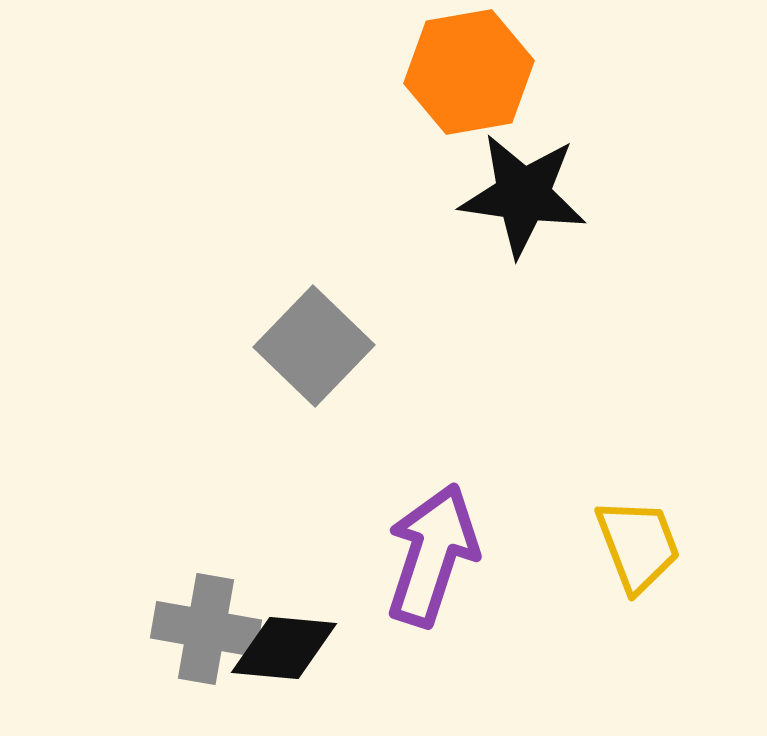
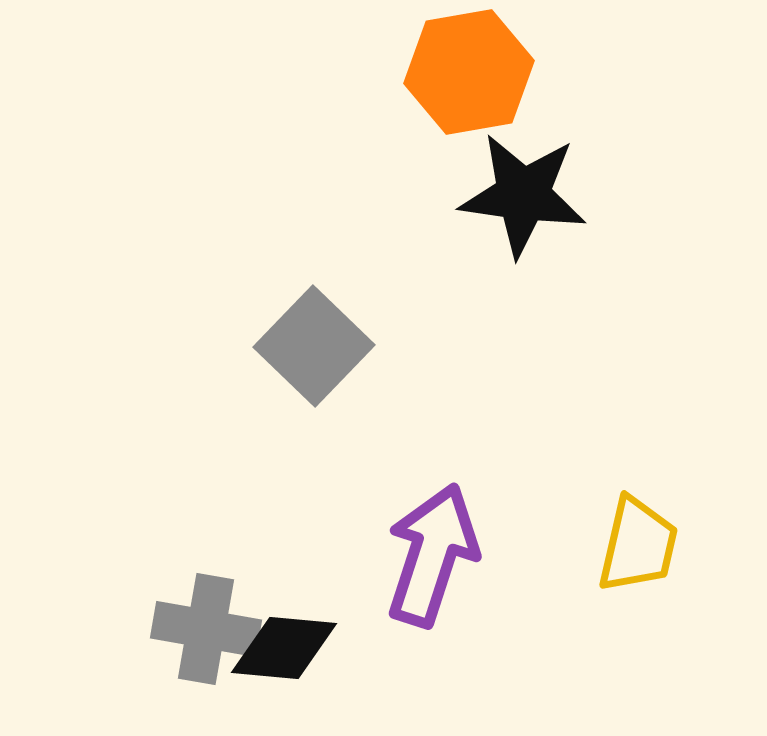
yellow trapezoid: rotated 34 degrees clockwise
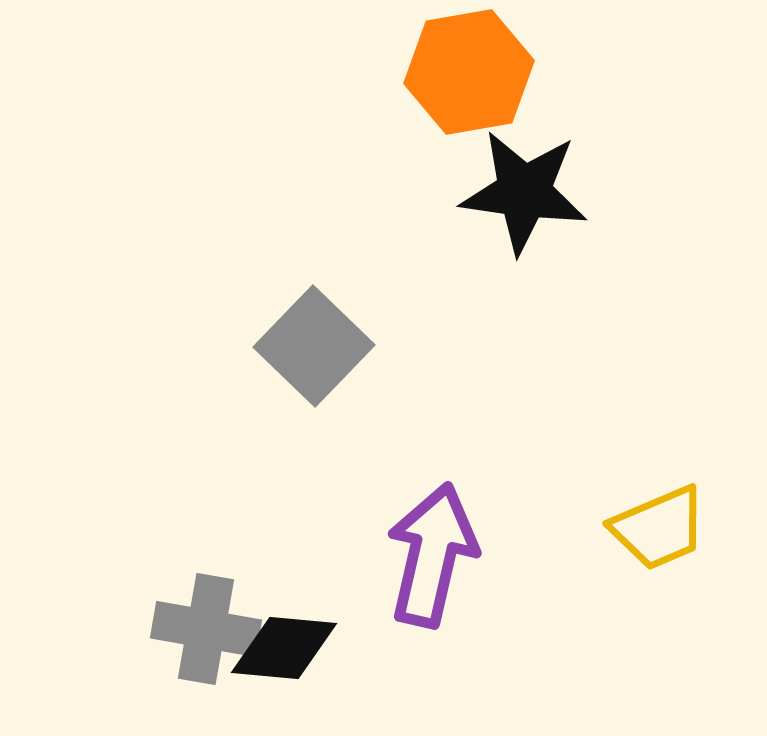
black star: moved 1 px right, 3 px up
yellow trapezoid: moved 21 px right, 17 px up; rotated 54 degrees clockwise
purple arrow: rotated 5 degrees counterclockwise
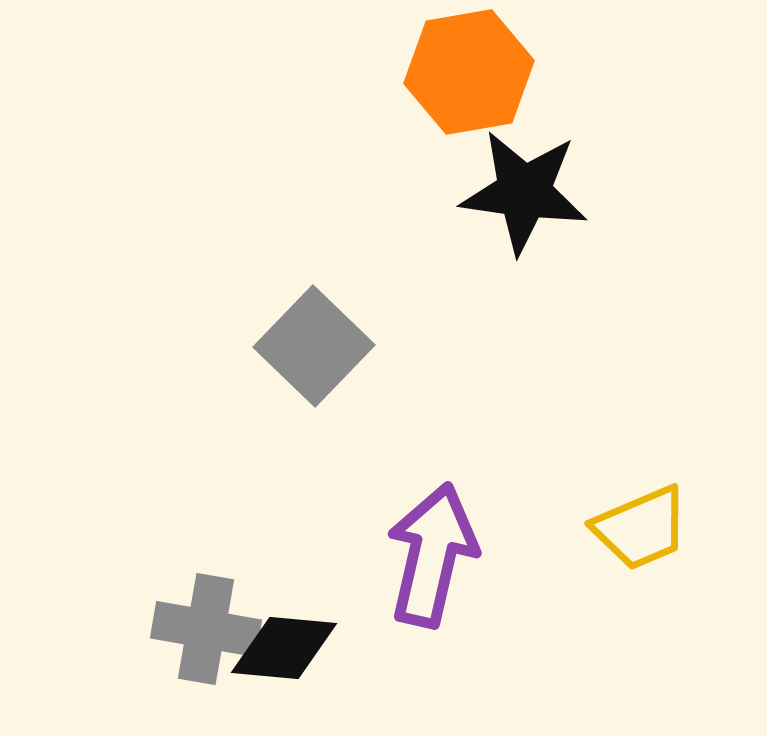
yellow trapezoid: moved 18 px left
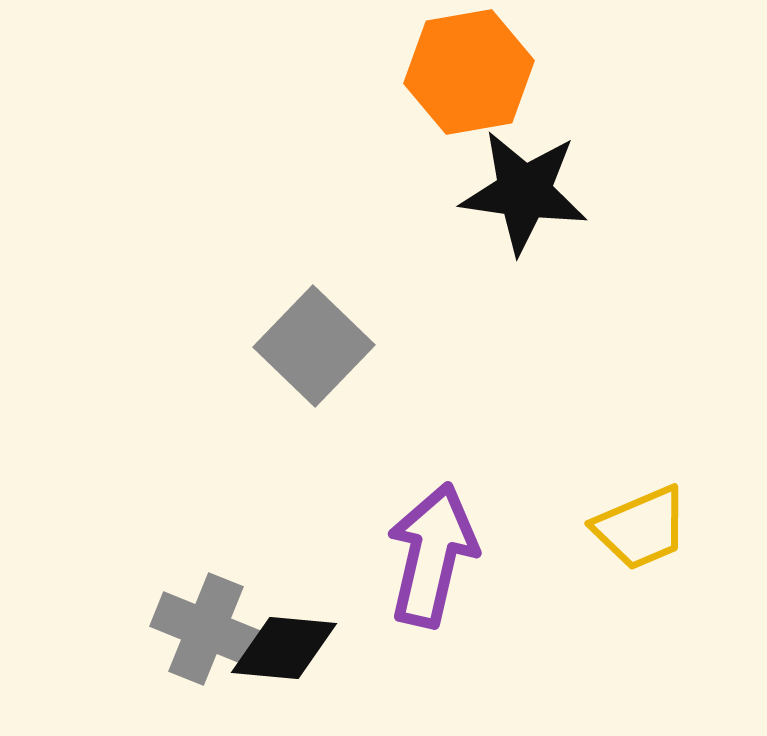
gray cross: rotated 12 degrees clockwise
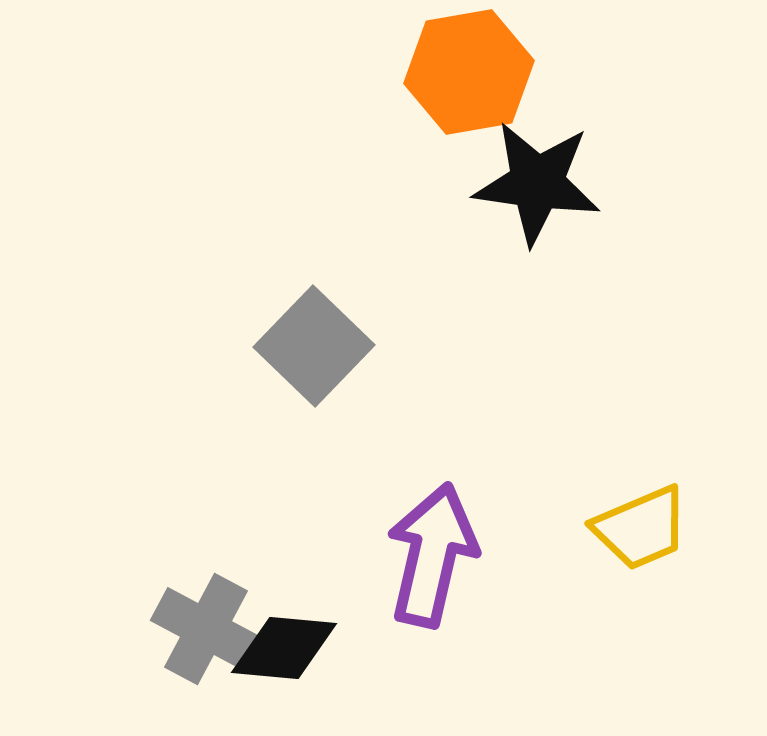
black star: moved 13 px right, 9 px up
gray cross: rotated 6 degrees clockwise
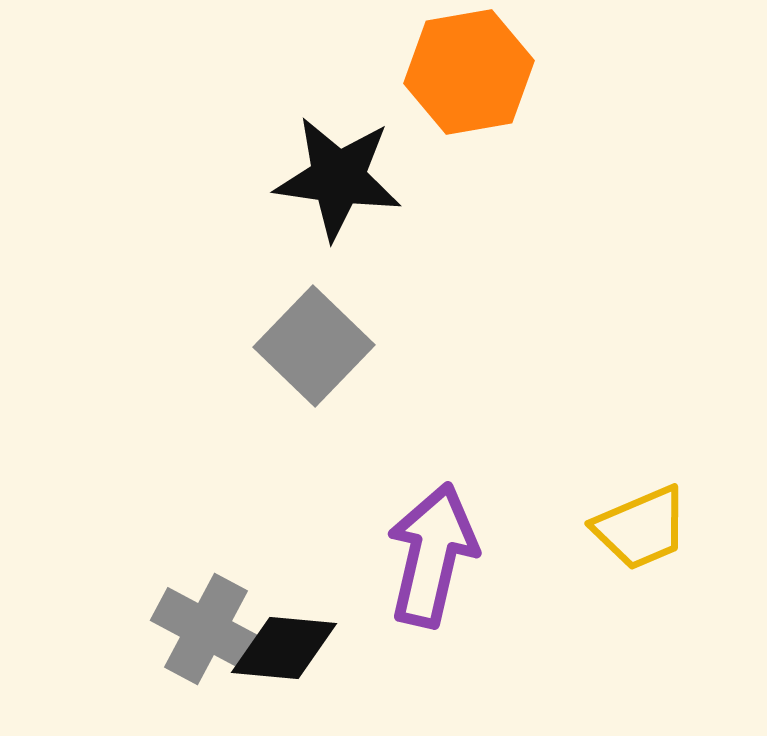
black star: moved 199 px left, 5 px up
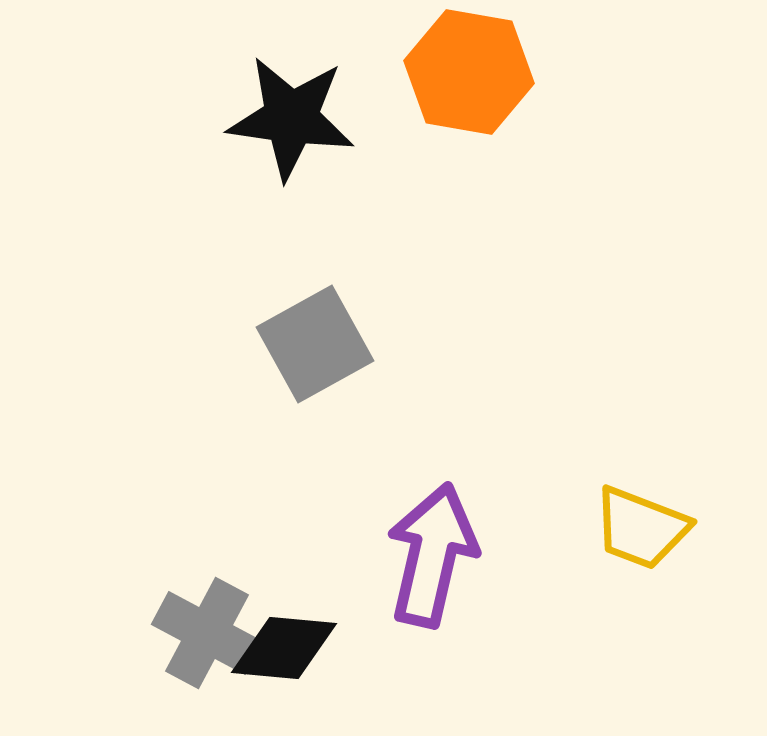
orange hexagon: rotated 20 degrees clockwise
black star: moved 47 px left, 60 px up
gray square: moved 1 px right, 2 px up; rotated 17 degrees clockwise
yellow trapezoid: rotated 44 degrees clockwise
gray cross: moved 1 px right, 4 px down
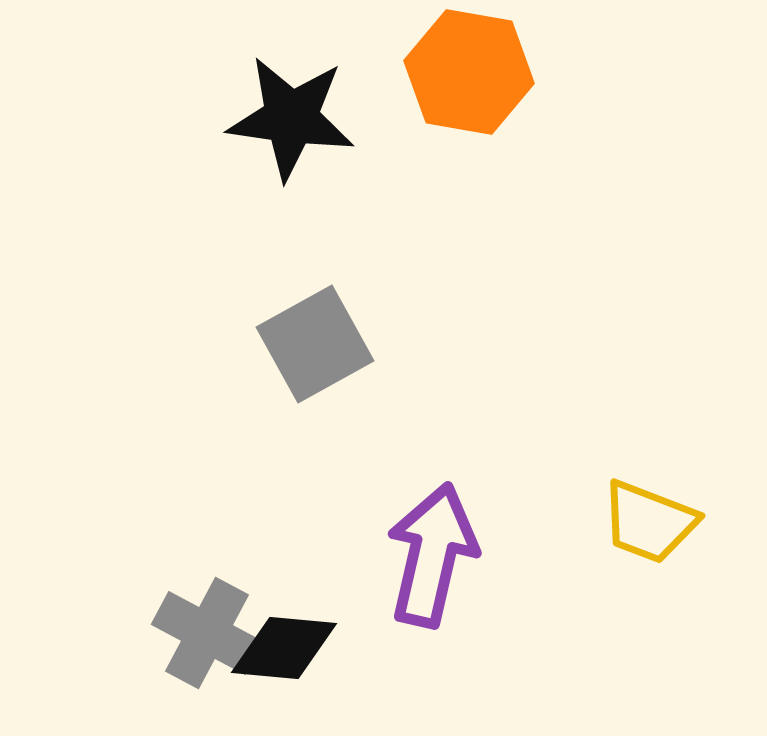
yellow trapezoid: moved 8 px right, 6 px up
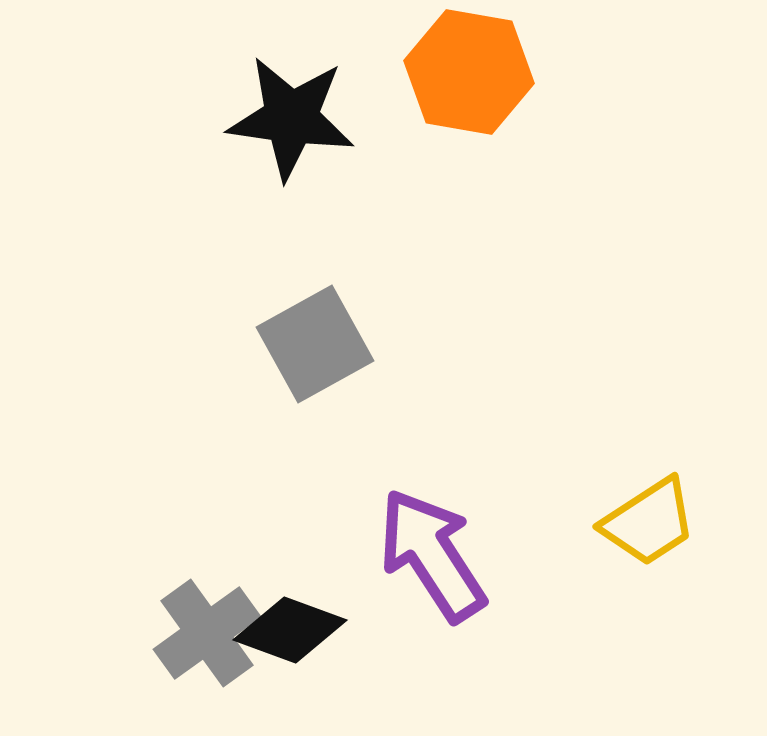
yellow trapezoid: rotated 54 degrees counterclockwise
purple arrow: rotated 46 degrees counterclockwise
gray cross: rotated 26 degrees clockwise
black diamond: moved 6 px right, 18 px up; rotated 15 degrees clockwise
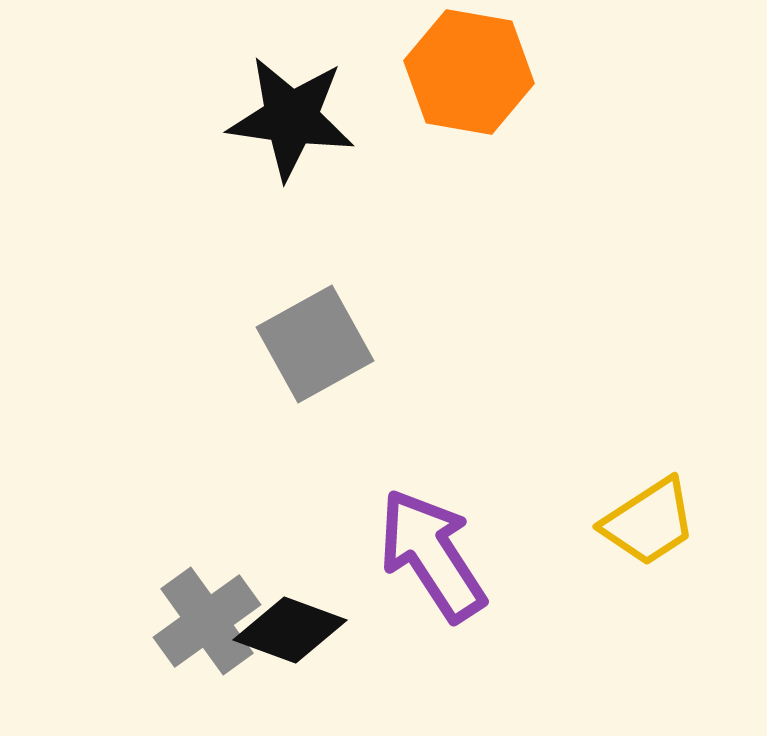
gray cross: moved 12 px up
